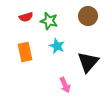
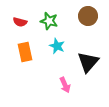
red semicircle: moved 6 px left, 5 px down; rotated 32 degrees clockwise
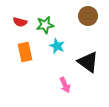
green star: moved 4 px left, 4 px down; rotated 24 degrees counterclockwise
black triangle: rotated 35 degrees counterclockwise
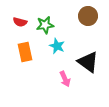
pink arrow: moved 6 px up
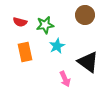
brown circle: moved 3 px left, 1 px up
cyan star: rotated 21 degrees clockwise
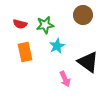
brown circle: moved 2 px left
red semicircle: moved 2 px down
